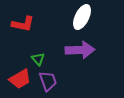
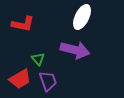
purple arrow: moved 5 px left; rotated 16 degrees clockwise
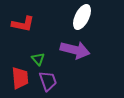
red trapezoid: moved 1 px up; rotated 65 degrees counterclockwise
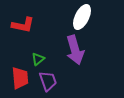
red L-shape: moved 1 px down
purple arrow: rotated 60 degrees clockwise
green triangle: rotated 32 degrees clockwise
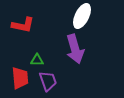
white ellipse: moved 1 px up
purple arrow: moved 1 px up
green triangle: moved 1 px left, 1 px down; rotated 40 degrees clockwise
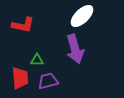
white ellipse: rotated 20 degrees clockwise
purple trapezoid: rotated 85 degrees counterclockwise
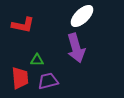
purple arrow: moved 1 px right, 1 px up
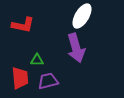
white ellipse: rotated 15 degrees counterclockwise
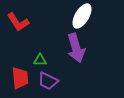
red L-shape: moved 5 px left, 3 px up; rotated 45 degrees clockwise
green triangle: moved 3 px right
purple trapezoid: rotated 140 degrees counterclockwise
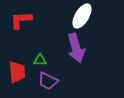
red L-shape: moved 3 px right, 2 px up; rotated 120 degrees clockwise
red trapezoid: moved 3 px left, 6 px up
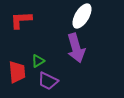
green triangle: moved 2 px left, 1 px down; rotated 32 degrees counterclockwise
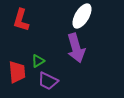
red L-shape: rotated 70 degrees counterclockwise
